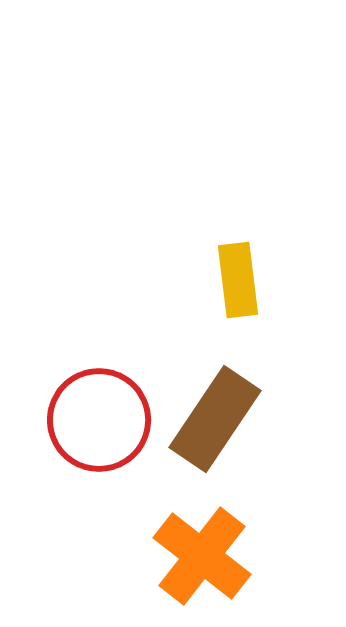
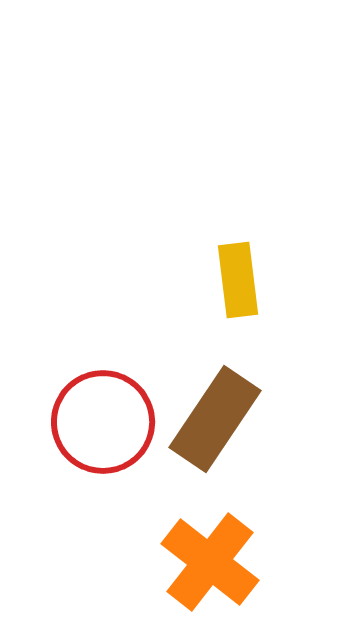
red circle: moved 4 px right, 2 px down
orange cross: moved 8 px right, 6 px down
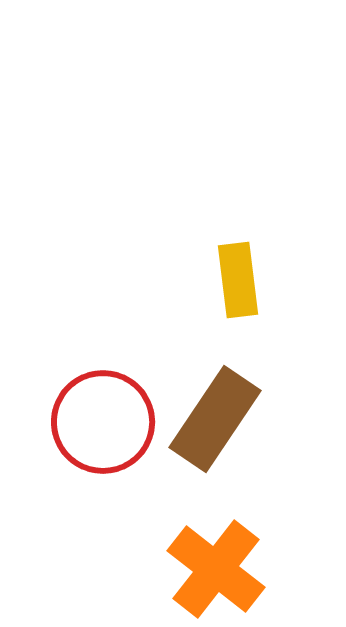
orange cross: moved 6 px right, 7 px down
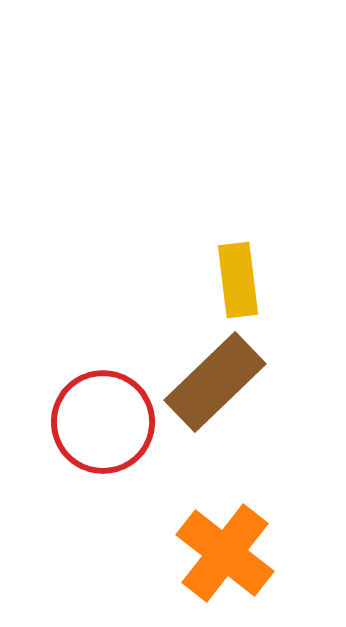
brown rectangle: moved 37 px up; rotated 12 degrees clockwise
orange cross: moved 9 px right, 16 px up
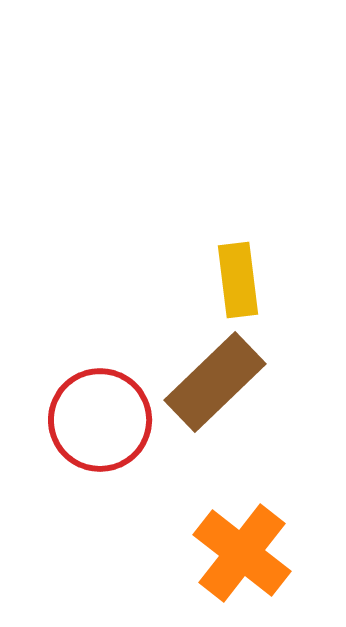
red circle: moved 3 px left, 2 px up
orange cross: moved 17 px right
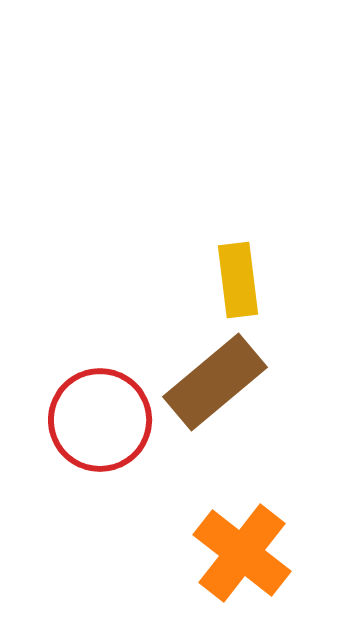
brown rectangle: rotated 4 degrees clockwise
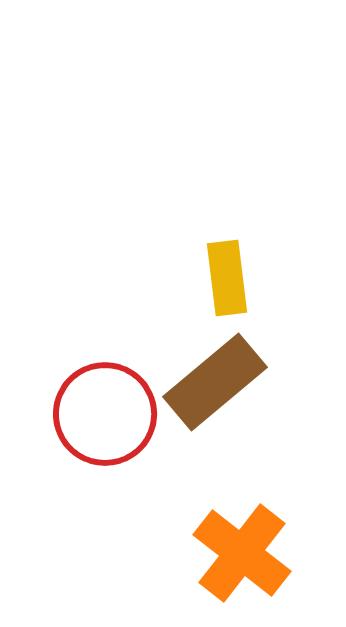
yellow rectangle: moved 11 px left, 2 px up
red circle: moved 5 px right, 6 px up
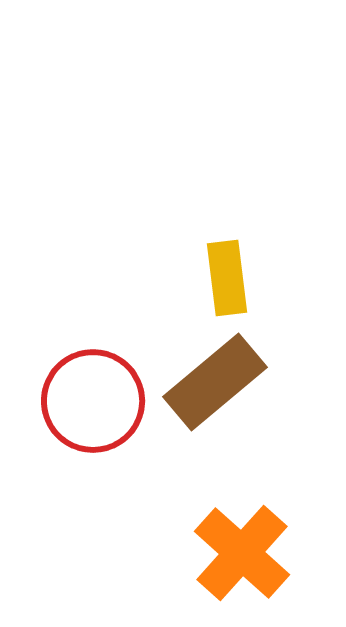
red circle: moved 12 px left, 13 px up
orange cross: rotated 4 degrees clockwise
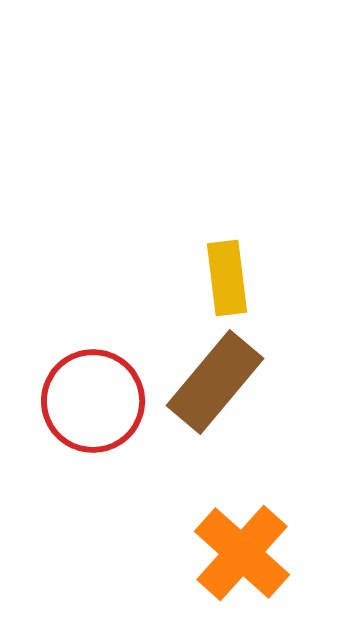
brown rectangle: rotated 10 degrees counterclockwise
